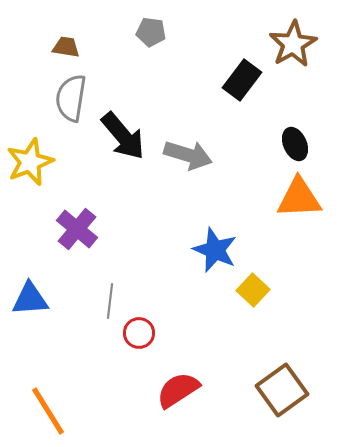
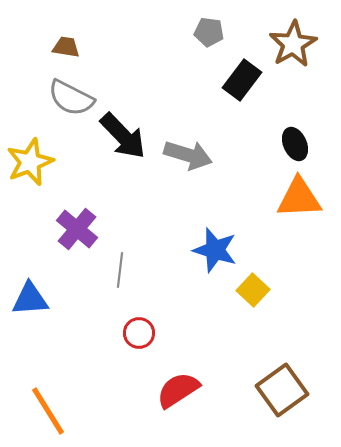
gray pentagon: moved 58 px right
gray semicircle: rotated 72 degrees counterclockwise
black arrow: rotated 4 degrees counterclockwise
blue star: rotated 6 degrees counterclockwise
gray line: moved 10 px right, 31 px up
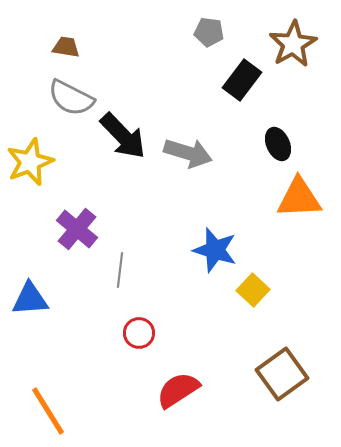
black ellipse: moved 17 px left
gray arrow: moved 2 px up
brown square: moved 16 px up
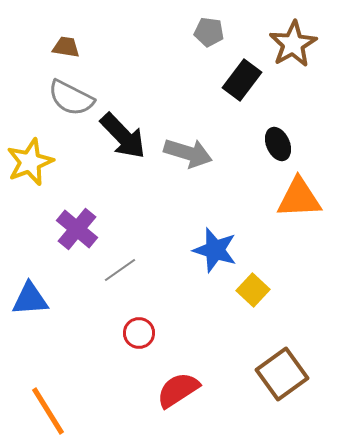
gray line: rotated 48 degrees clockwise
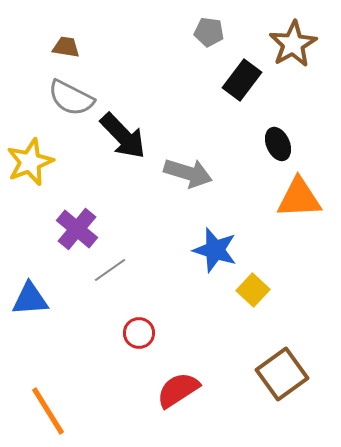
gray arrow: moved 20 px down
gray line: moved 10 px left
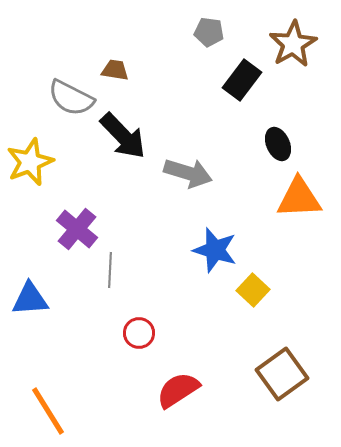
brown trapezoid: moved 49 px right, 23 px down
gray line: rotated 52 degrees counterclockwise
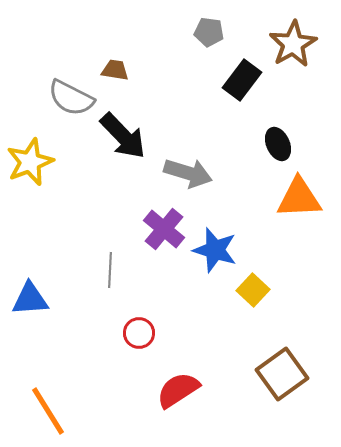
purple cross: moved 87 px right
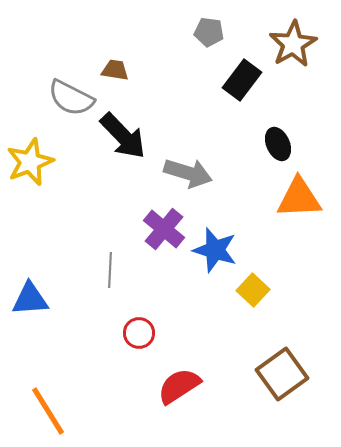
red semicircle: moved 1 px right, 4 px up
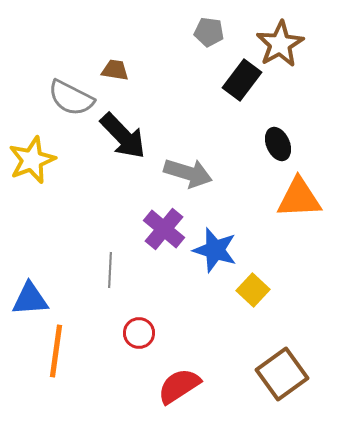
brown star: moved 13 px left
yellow star: moved 2 px right, 2 px up
orange line: moved 8 px right, 60 px up; rotated 40 degrees clockwise
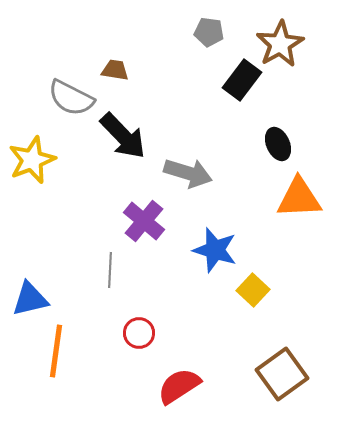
purple cross: moved 20 px left, 8 px up
blue triangle: rotated 9 degrees counterclockwise
